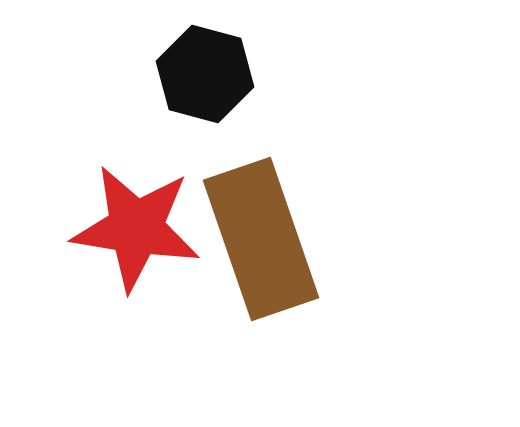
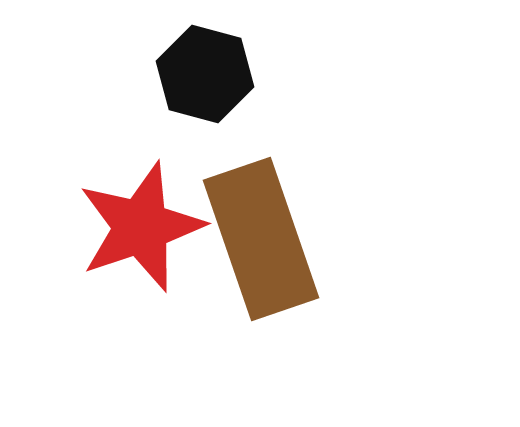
red star: moved 5 px right, 1 px up; rotated 28 degrees counterclockwise
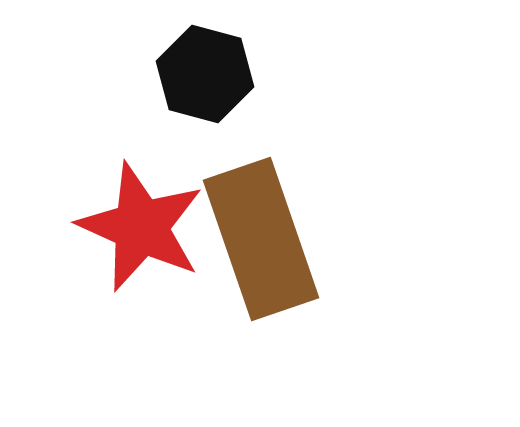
red star: rotated 29 degrees counterclockwise
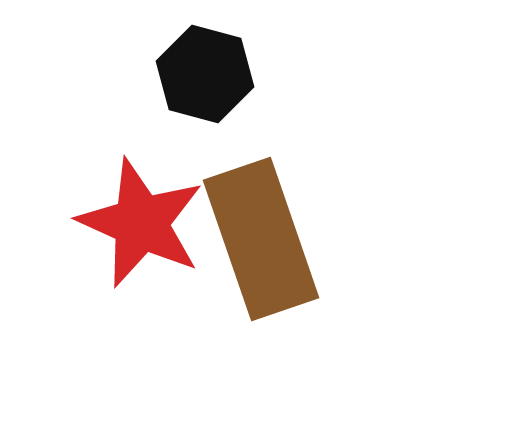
red star: moved 4 px up
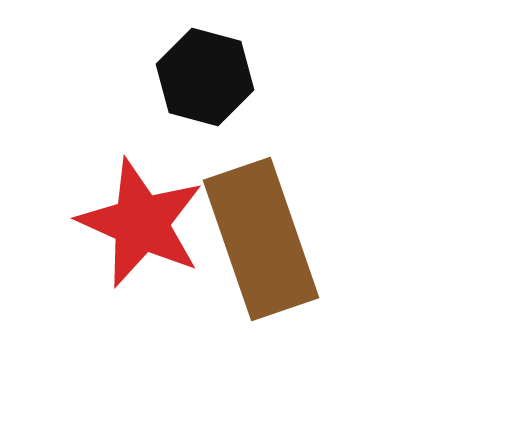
black hexagon: moved 3 px down
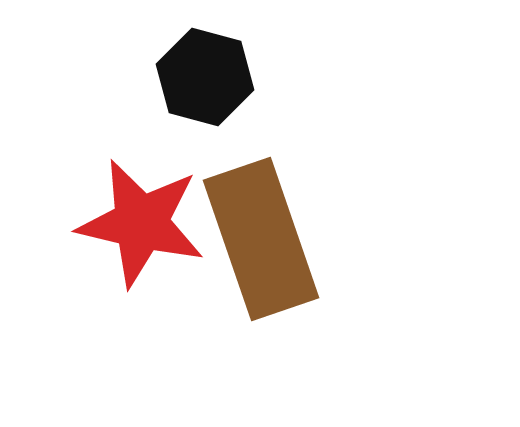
red star: rotated 11 degrees counterclockwise
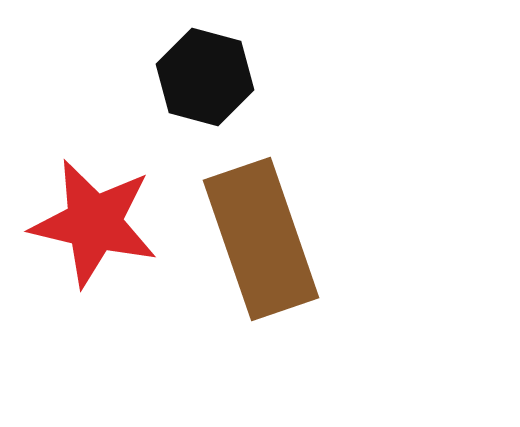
red star: moved 47 px left
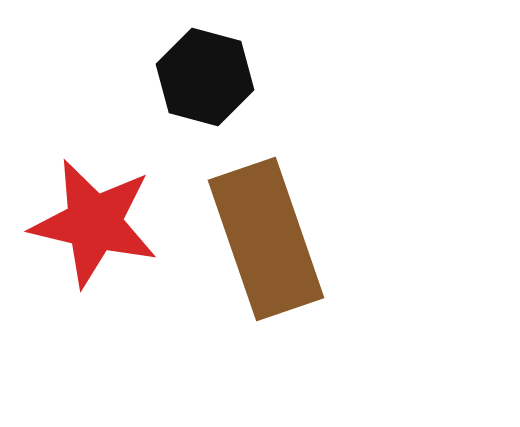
brown rectangle: moved 5 px right
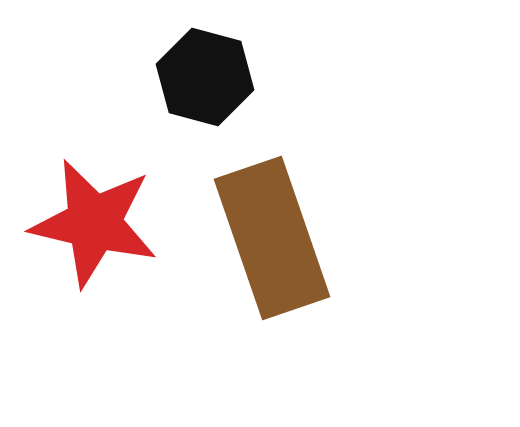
brown rectangle: moved 6 px right, 1 px up
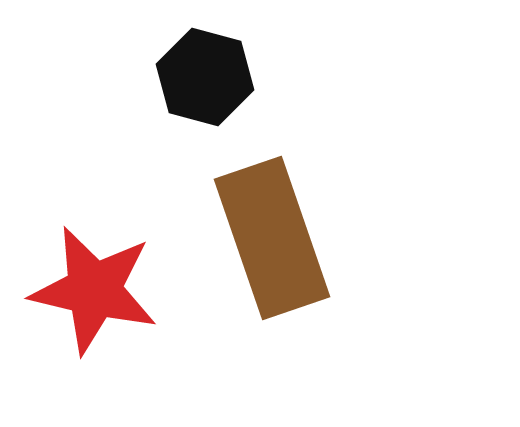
red star: moved 67 px down
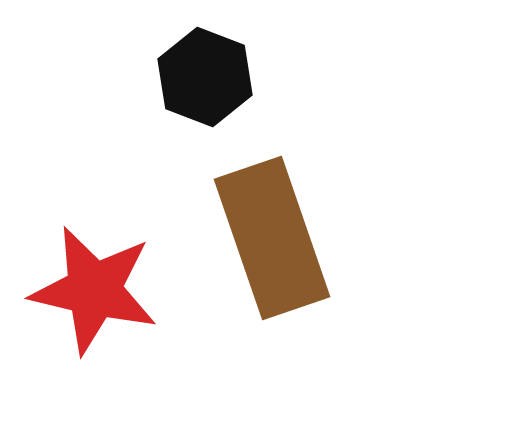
black hexagon: rotated 6 degrees clockwise
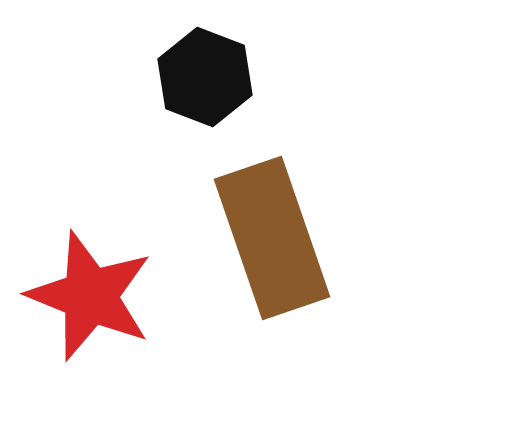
red star: moved 4 px left, 6 px down; rotated 9 degrees clockwise
